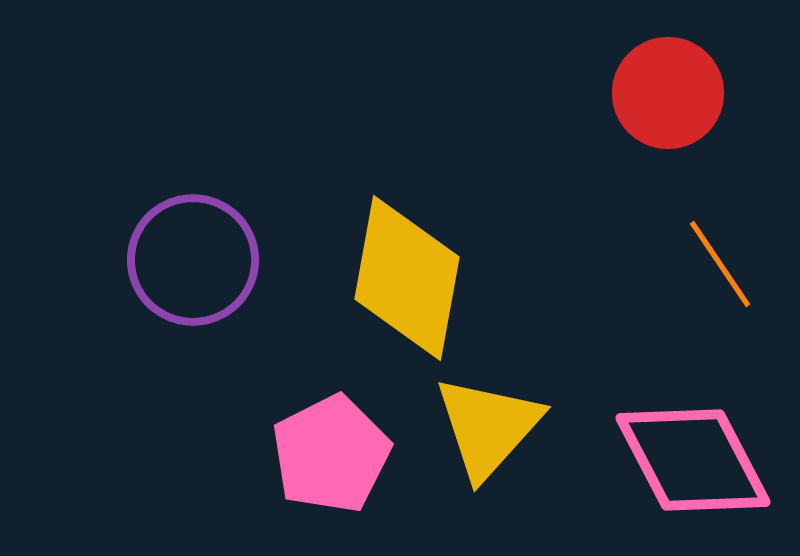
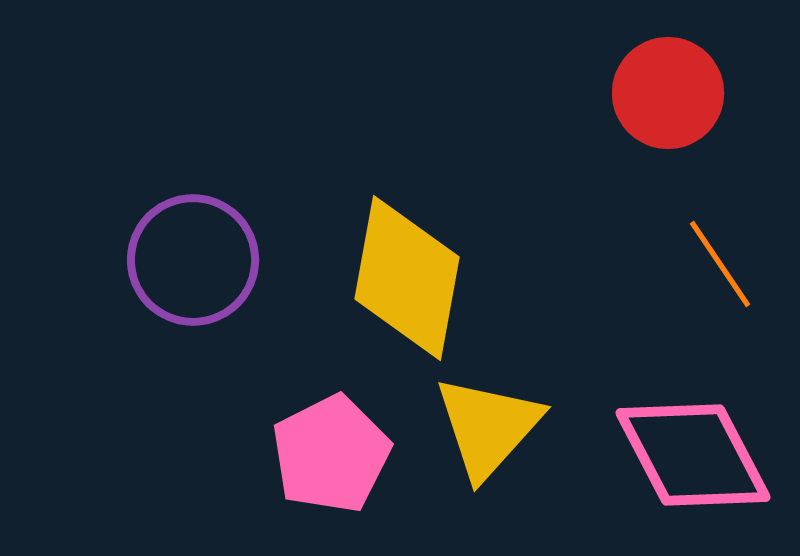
pink diamond: moved 5 px up
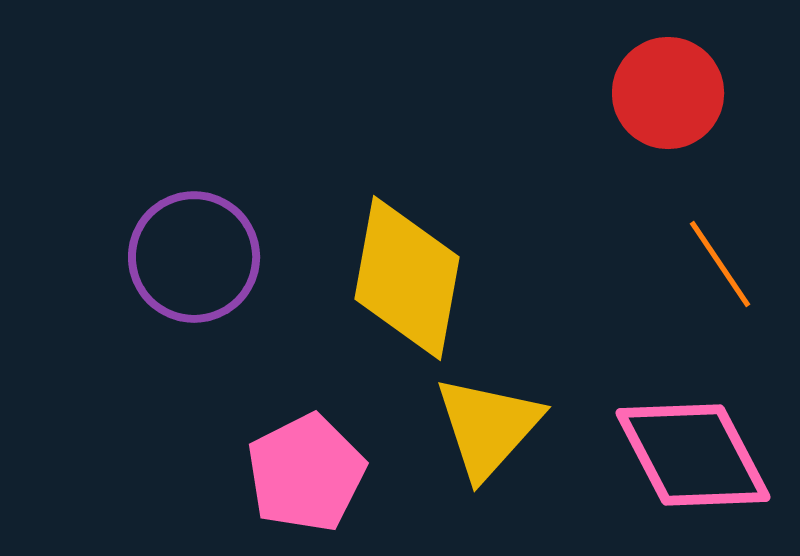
purple circle: moved 1 px right, 3 px up
pink pentagon: moved 25 px left, 19 px down
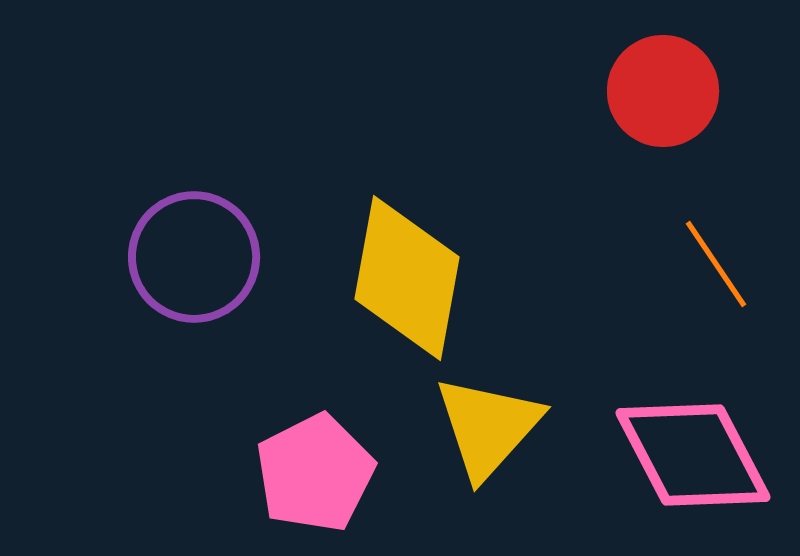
red circle: moved 5 px left, 2 px up
orange line: moved 4 px left
pink pentagon: moved 9 px right
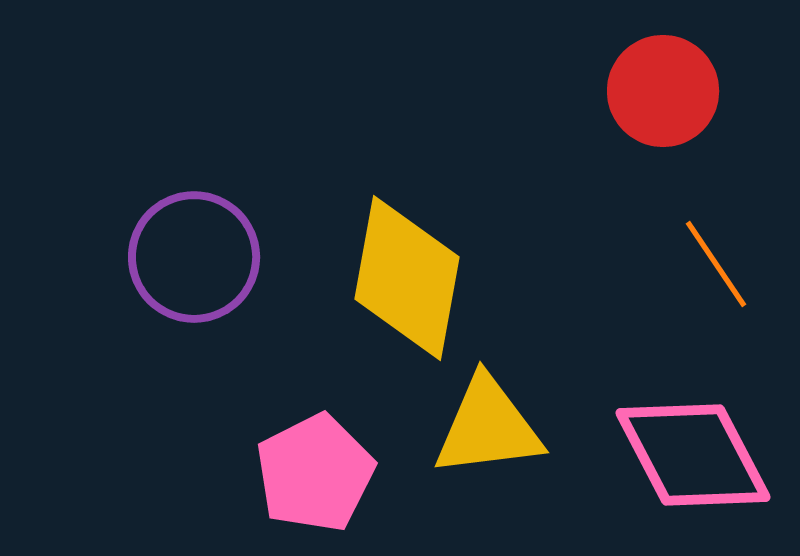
yellow triangle: rotated 41 degrees clockwise
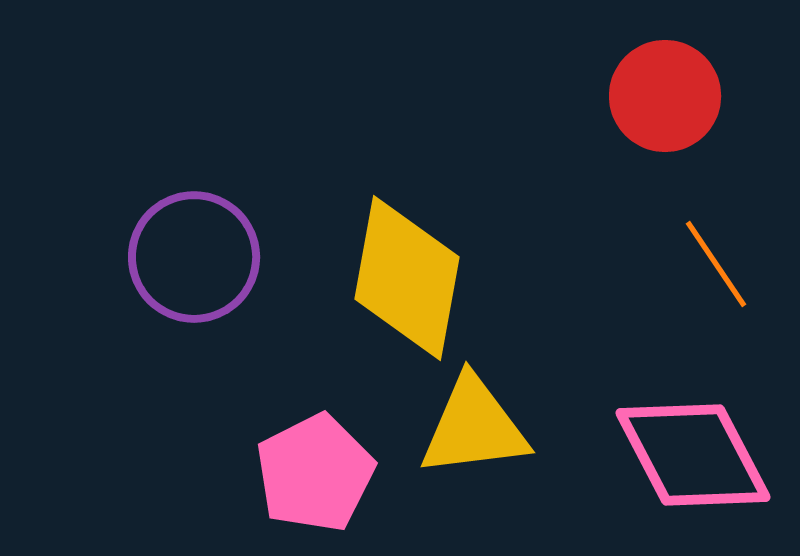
red circle: moved 2 px right, 5 px down
yellow triangle: moved 14 px left
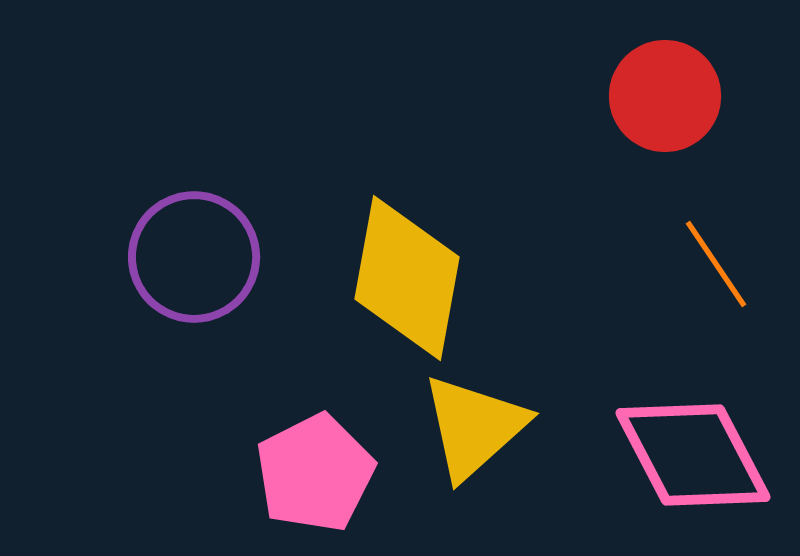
yellow triangle: rotated 35 degrees counterclockwise
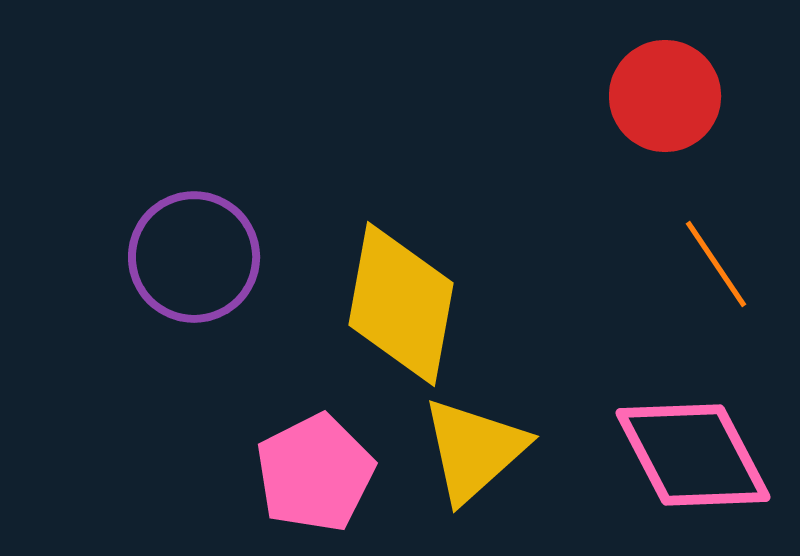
yellow diamond: moved 6 px left, 26 px down
yellow triangle: moved 23 px down
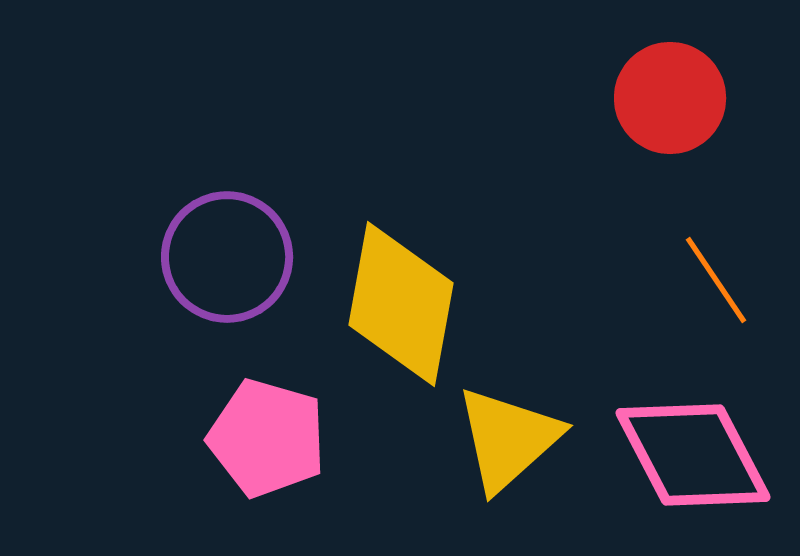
red circle: moved 5 px right, 2 px down
purple circle: moved 33 px right
orange line: moved 16 px down
yellow triangle: moved 34 px right, 11 px up
pink pentagon: moved 48 px left, 35 px up; rotated 29 degrees counterclockwise
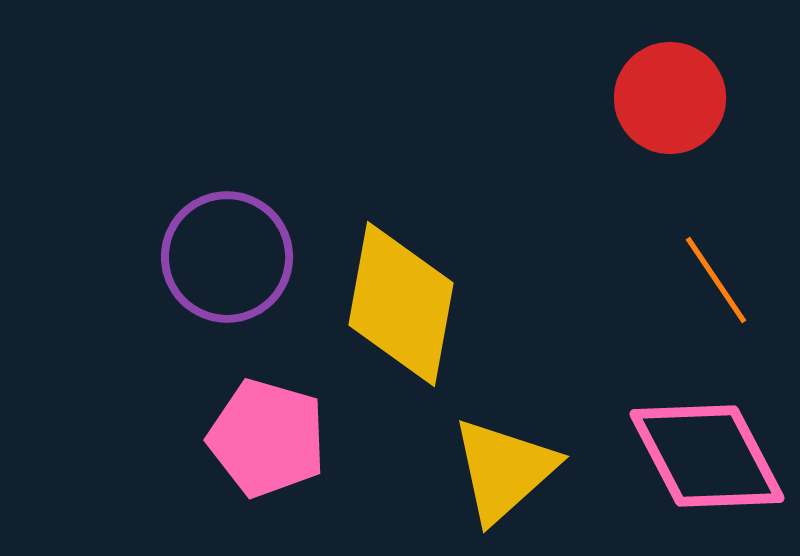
yellow triangle: moved 4 px left, 31 px down
pink diamond: moved 14 px right, 1 px down
